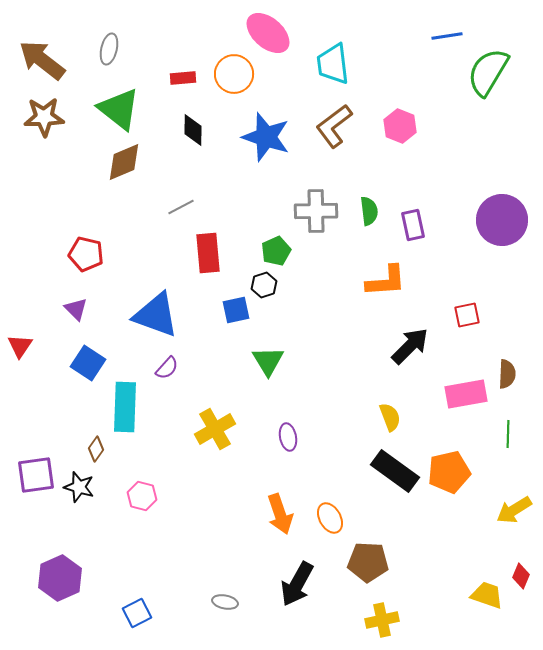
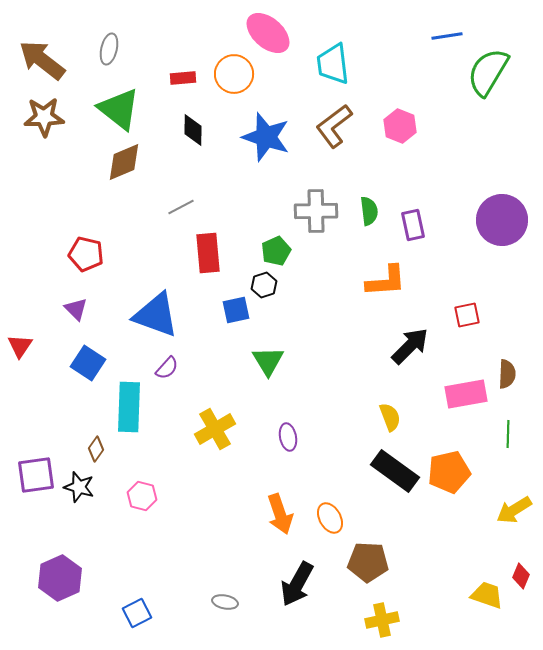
cyan rectangle at (125, 407): moved 4 px right
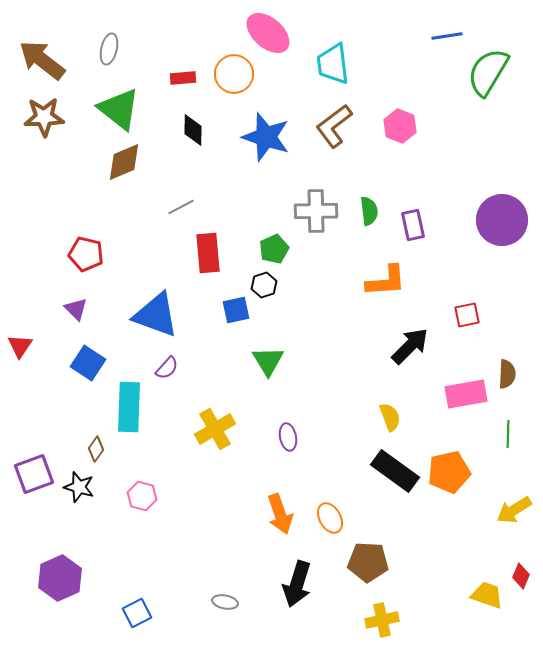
green pentagon at (276, 251): moved 2 px left, 2 px up
purple square at (36, 475): moved 2 px left, 1 px up; rotated 12 degrees counterclockwise
black arrow at (297, 584): rotated 12 degrees counterclockwise
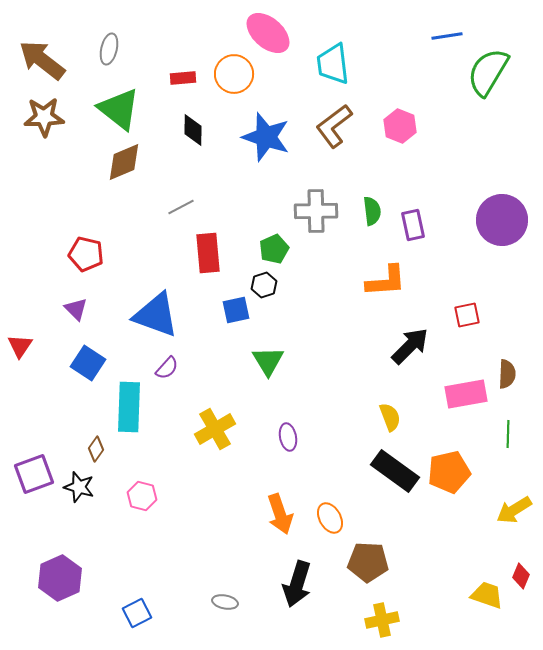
green semicircle at (369, 211): moved 3 px right
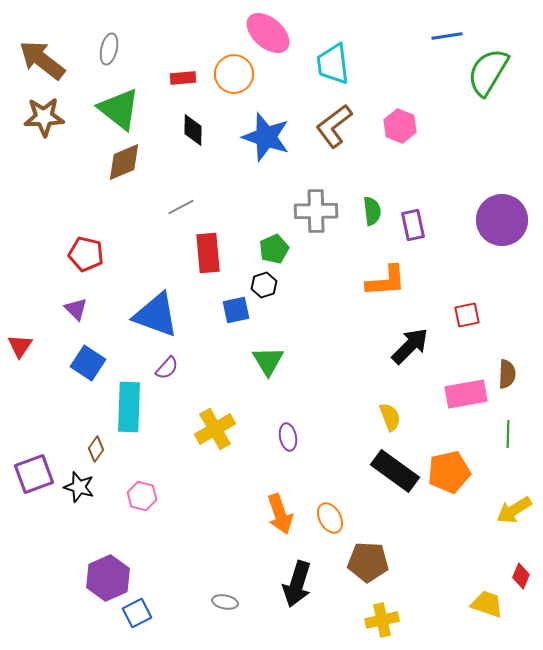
purple hexagon at (60, 578): moved 48 px right
yellow trapezoid at (487, 595): moved 9 px down
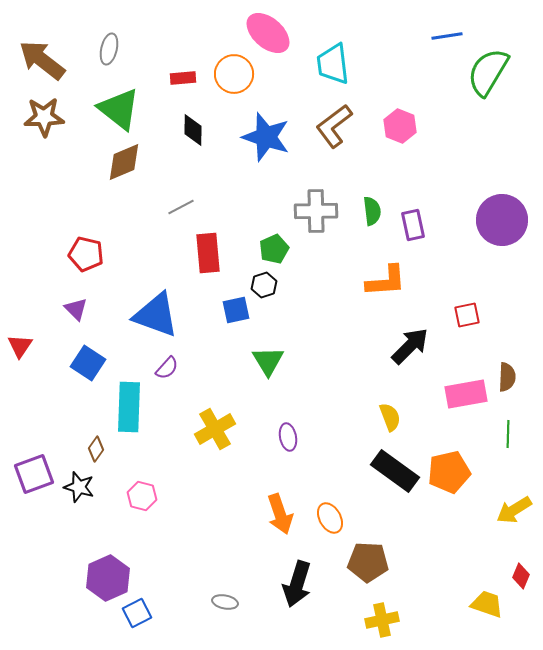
brown semicircle at (507, 374): moved 3 px down
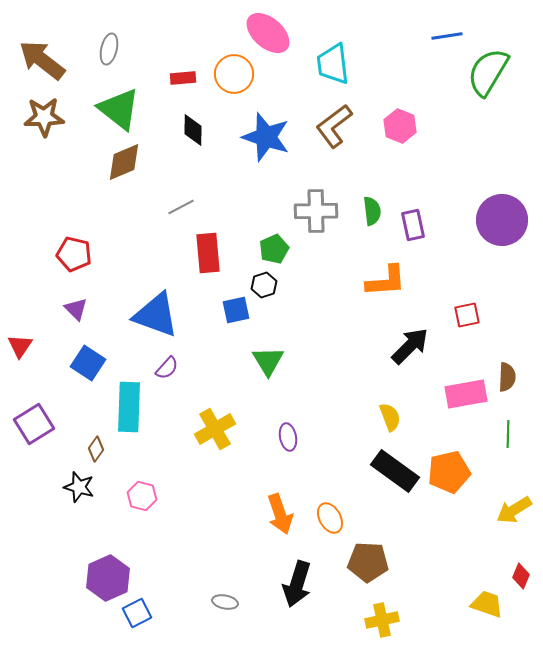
red pentagon at (86, 254): moved 12 px left
purple square at (34, 474): moved 50 px up; rotated 12 degrees counterclockwise
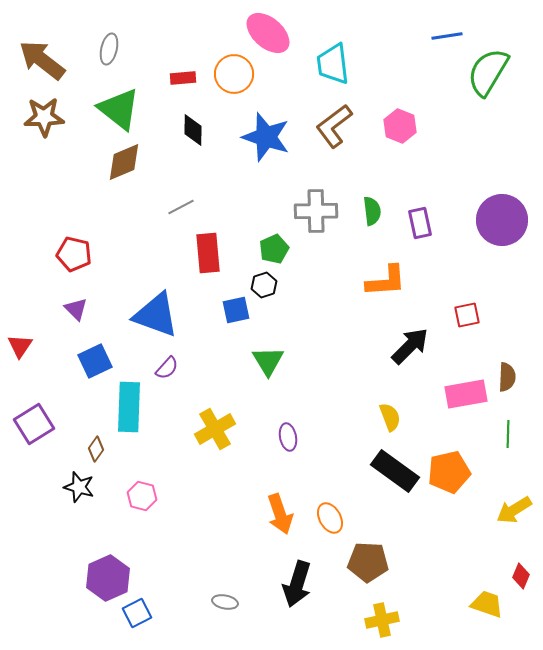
purple rectangle at (413, 225): moved 7 px right, 2 px up
blue square at (88, 363): moved 7 px right, 2 px up; rotated 32 degrees clockwise
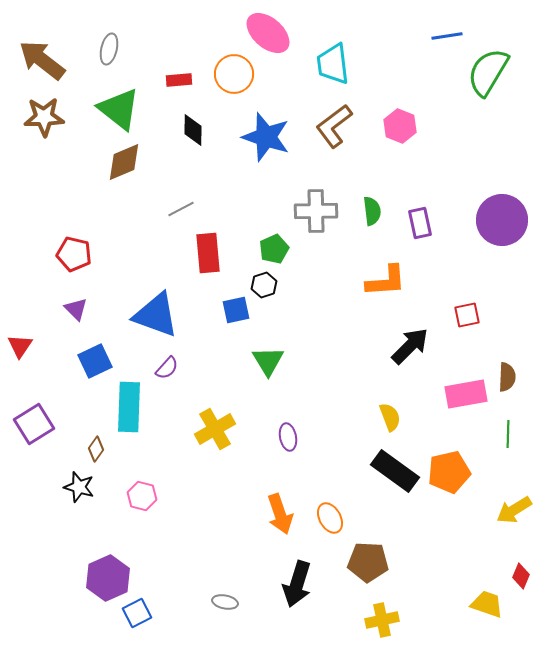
red rectangle at (183, 78): moved 4 px left, 2 px down
gray line at (181, 207): moved 2 px down
